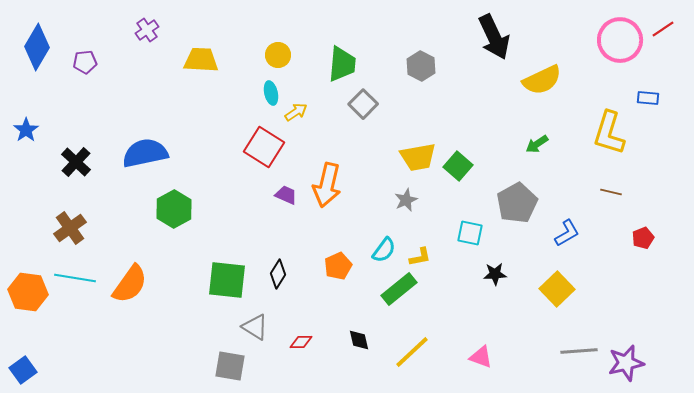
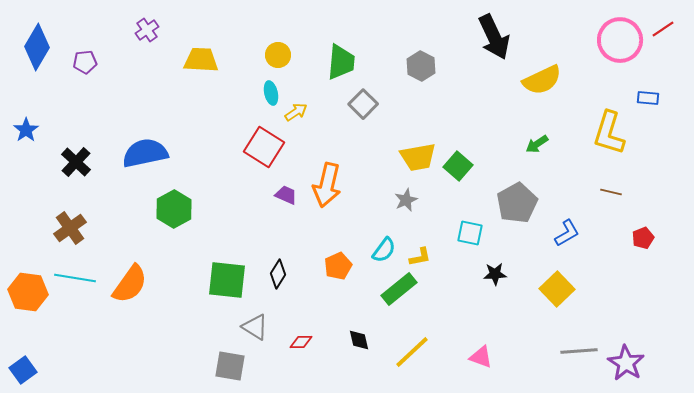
green trapezoid at (342, 64): moved 1 px left, 2 px up
purple star at (626, 363): rotated 27 degrees counterclockwise
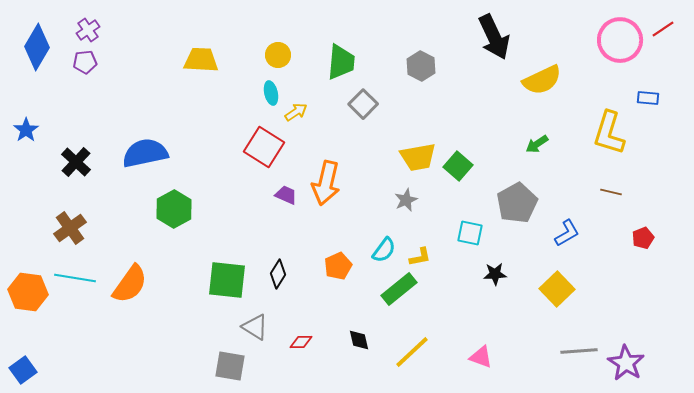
purple cross at (147, 30): moved 59 px left
orange arrow at (327, 185): moved 1 px left, 2 px up
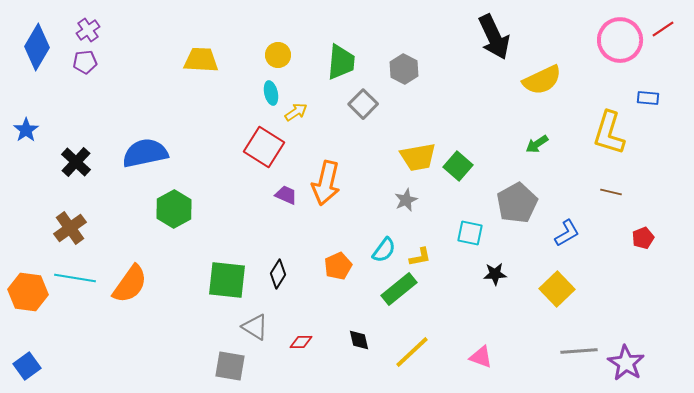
gray hexagon at (421, 66): moved 17 px left, 3 px down
blue square at (23, 370): moved 4 px right, 4 px up
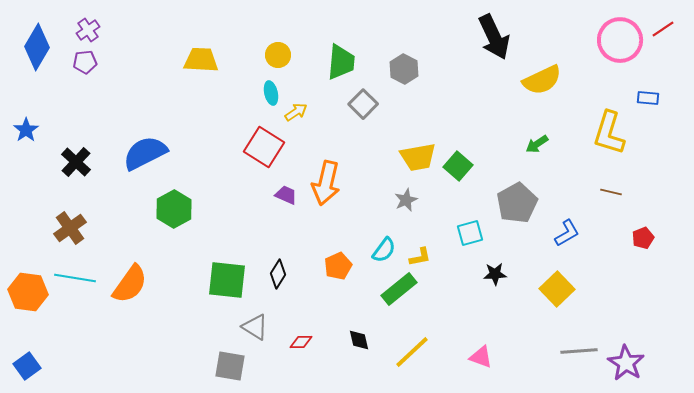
blue semicircle at (145, 153): rotated 15 degrees counterclockwise
cyan square at (470, 233): rotated 28 degrees counterclockwise
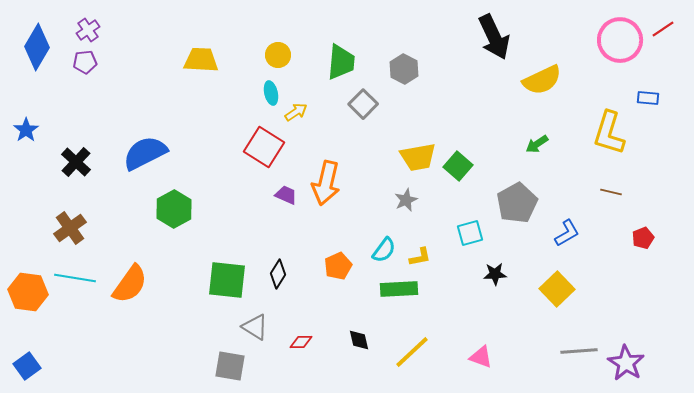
green rectangle at (399, 289): rotated 36 degrees clockwise
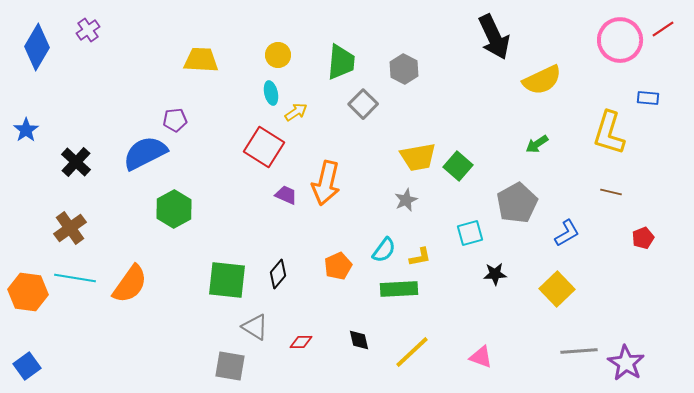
purple pentagon at (85, 62): moved 90 px right, 58 px down
black diamond at (278, 274): rotated 8 degrees clockwise
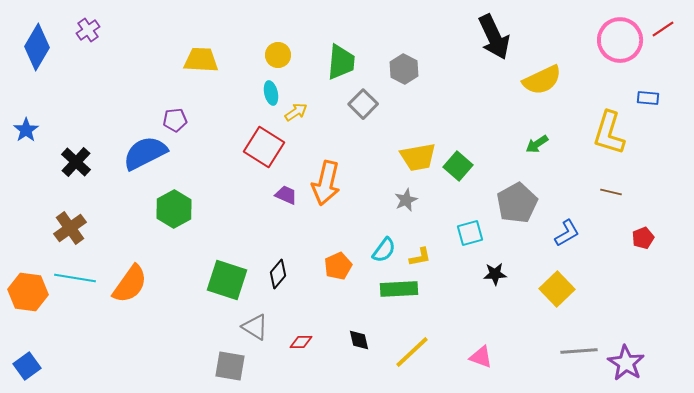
green square at (227, 280): rotated 12 degrees clockwise
